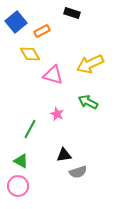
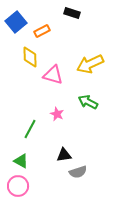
yellow diamond: moved 3 px down; rotated 30 degrees clockwise
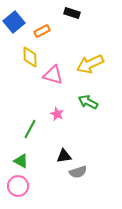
blue square: moved 2 px left
black triangle: moved 1 px down
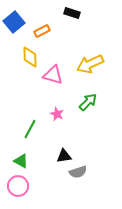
green arrow: rotated 108 degrees clockwise
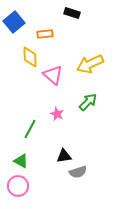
orange rectangle: moved 3 px right, 3 px down; rotated 21 degrees clockwise
pink triangle: rotated 25 degrees clockwise
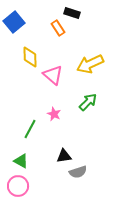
orange rectangle: moved 13 px right, 6 px up; rotated 63 degrees clockwise
pink star: moved 3 px left
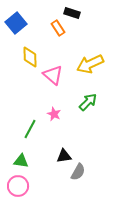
blue square: moved 2 px right, 1 px down
green triangle: rotated 21 degrees counterclockwise
gray semicircle: rotated 42 degrees counterclockwise
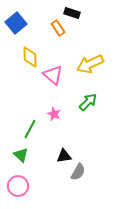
green triangle: moved 6 px up; rotated 35 degrees clockwise
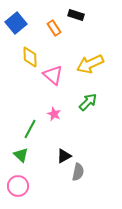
black rectangle: moved 4 px right, 2 px down
orange rectangle: moved 4 px left
black triangle: rotated 21 degrees counterclockwise
gray semicircle: rotated 18 degrees counterclockwise
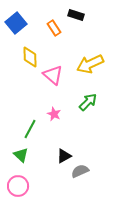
gray semicircle: moved 2 px right, 1 px up; rotated 126 degrees counterclockwise
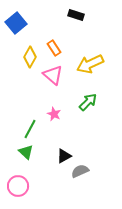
orange rectangle: moved 20 px down
yellow diamond: rotated 30 degrees clockwise
green triangle: moved 5 px right, 3 px up
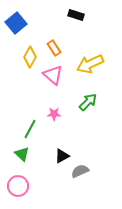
pink star: rotated 24 degrees counterclockwise
green triangle: moved 4 px left, 2 px down
black triangle: moved 2 px left
